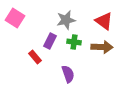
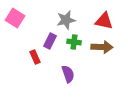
red triangle: rotated 24 degrees counterclockwise
red rectangle: rotated 16 degrees clockwise
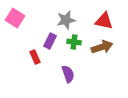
brown arrow: rotated 20 degrees counterclockwise
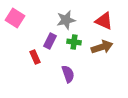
red triangle: rotated 12 degrees clockwise
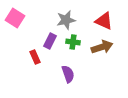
green cross: moved 1 px left
